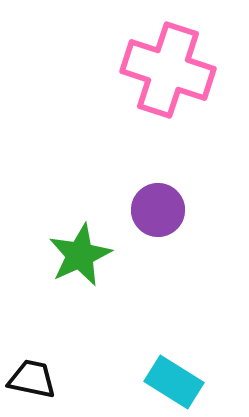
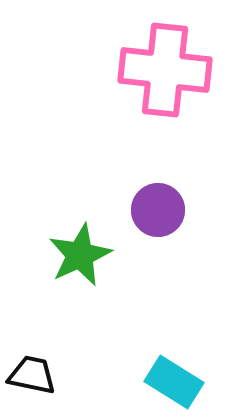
pink cross: moved 3 px left; rotated 12 degrees counterclockwise
black trapezoid: moved 4 px up
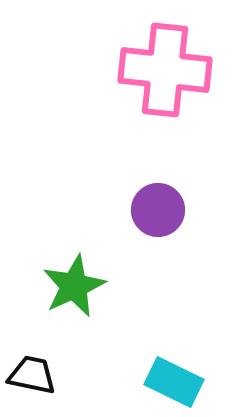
green star: moved 6 px left, 31 px down
cyan rectangle: rotated 6 degrees counterclockwise
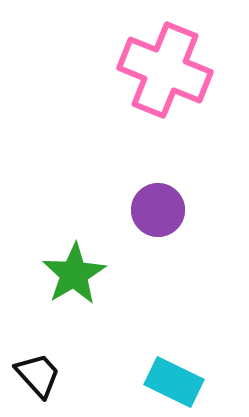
pink cross: rotated 16 degrees clockwise
green star: moved 12 px up; rotated 6 degrees counterclockwise
black trapezoid: moved 6 px right; rotated 36 degrees clockwise
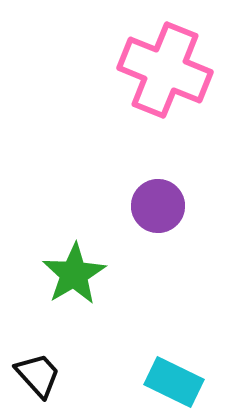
purple circle: moved 4 px up
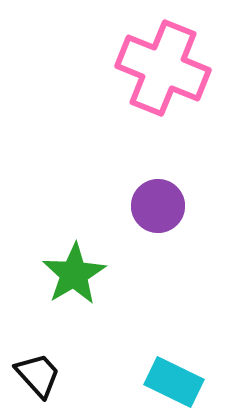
pink cross: moved 2 px left, 2 px up
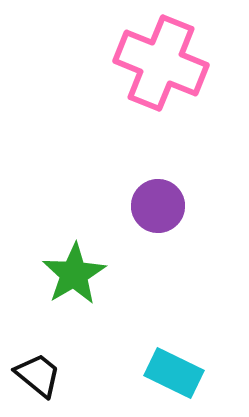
pink cross: moved 2 px left, 5 px up
black trapezoid: rotated 9 degrees counterclockwise
cyan rectangle: moved 9 px up
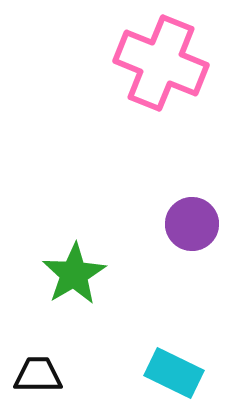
purple circle: moved 34 px right, 18 px down
black trapezoid: rotated 39 degrees counterclockwise
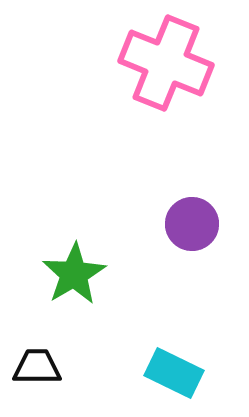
pink cross: moved 5 px right
black trapezoid: moved 1 px left, 8 px up
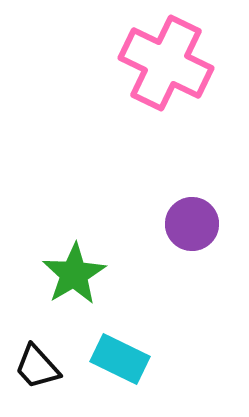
pink cross: rotated 4 degrees clockwise
black trapezoid: rotated 132 degrees counterclockwise
cyan rectangle: moved 54 px left, 14 px up
